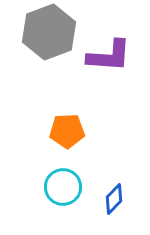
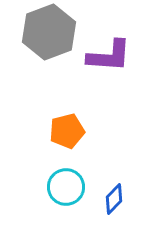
orange pentagon: rotated 12 degrees counterclockwise
cyan circle: moved 3 px right
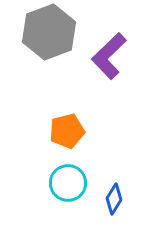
purple L-shape: rotated 132 degrees clockwise
cyan circle: moved 2 px right, 4 px up
blue diamond: rotated 12 degrees counterclockwise
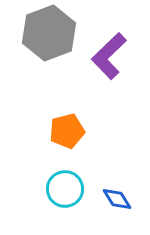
gray hexagon: moved 1 px down
cyan circle: moved 3 px left, 6 px down
blue diamond: moved 3 px right; rotated 64 degrees counterclockwise
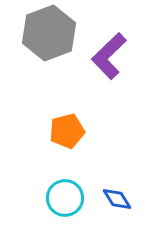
cyan circle: moved 9 px down
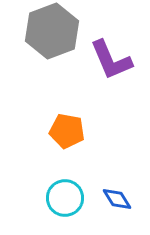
gray hexagon: moved 3 px right, 2 px up
purple L-shape: moved 2 px right, 4 px down; rotated 69 degrees counterclockwise
orange pentagon: rotated 24 degrees clockwise
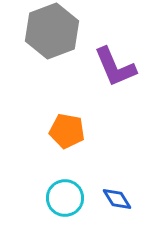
purple L-shape: moved 4 px right, 7 px down
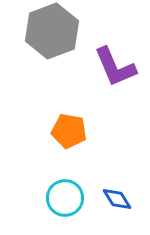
orange pentagon: moved 2 px right
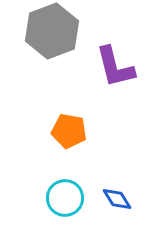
purple L-shape: rotated 9 degrees clockwise
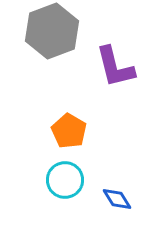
orange pentagon: rotated 20 degrees clockwise
cyan circle: moved 18 px up
